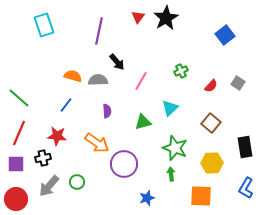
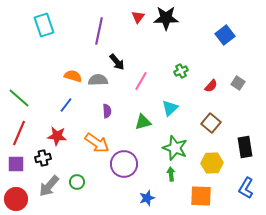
black star: rotated 30 degrees clockwise
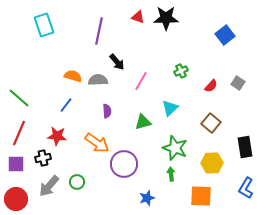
red triangle: rotated 48 degrees counterclockwise
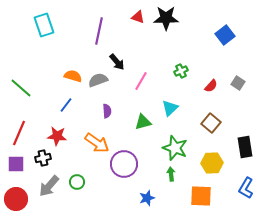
gray semicircle: rotated 18 degrees counterclockwise
green line: moved 2 px right, 10 px up
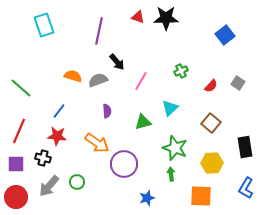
blue line: moved 7 px left, 6 px down
red line: moved 2 px up
black cross: rotated 28 degrees clockwise
red circle: moved 2 px up
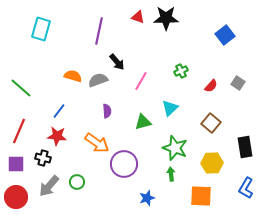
cyan rectangle: moved 3 px left, 4 px down; rotated 35 degrees clockwise
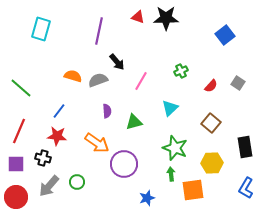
green triangle: moved 9 px left
orange square: moved 8 px left, 6 px up; rotated 10 degrees counterclockwise
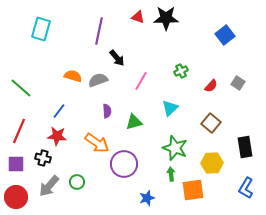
black arrow: moved 4 px up
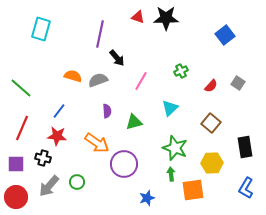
purple line: moved 1 px right, 3 px down
red line: moved 3 px right, 3 px up
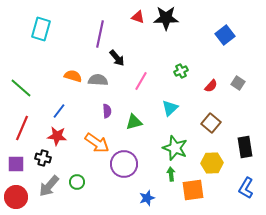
gray semicircle: rotated 24 degrees clockwise
